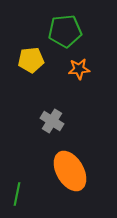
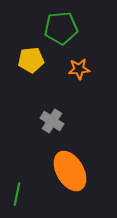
green pentagon: moved 4 px left, 3 px up
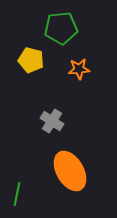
yellow pentagon: rotated 20 degrees clockwise
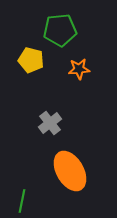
green pentagon: moved 1 px left, 2 px down
gray cross: moved 2 px left, 2 px down; rotated 20 degrees clockwise
green line: moved 5 px right, 7 px down
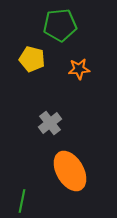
green pentagon: moved 5 px up
yellow pentagon: moved 1 px right, 1 px up
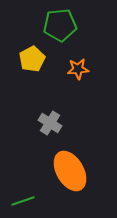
yellow pentagon: rotated 30 degrees clockwise
orange star: moved 1 px left
gray cross: rotated 20 degrees counterclockwise
green line: moved 1 px right; rotated 60 degrees clockwise
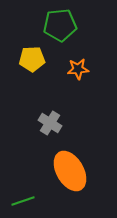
yellow pentagon: rotated 25 degrees clockwise
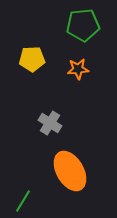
green pentagon: moved 23 px right
green line: rotated 40 degrees counterclockwise
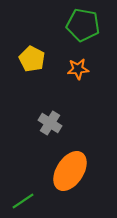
green pentagon: rotated 16 degrees clockwise
yellow pentagon: rotated 30 degrees clockwise
orange ellipse: rotated 63 degrees clockwise
green line: rotated 25 degrees clockwise
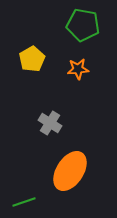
yellow pentagon: rotated 15 degrees clockwise
green line: moved 1 px right, 1 px down; rotated 15 degrees clockwise
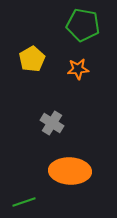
gray cross: moved 2 px right
orange ellipse: rotated 60 degrees clockwise
